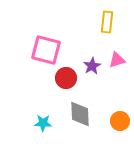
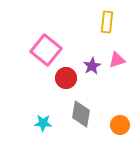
pink square: rotated 24 degrees clockwise
gray diamond: moved 1 px right; rotated 12 degrees clockwise
orange circle: moved 4 px down
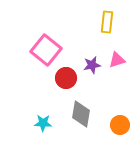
purple star: moved 1 px up; rotated 18 degrees clockwise
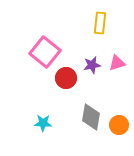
yellow rectangle: moved 7 px left, 1 px down
pink square: moved 1 px left, 2 px down
pink triangle: moved 3 px down
gray diamond: moved 10 px right, 3 px down
orange circle: moved 1 px left
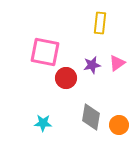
pink square: rotated 28 degrees counterclockwise
pink triangle: rotated 18 degrees counterclockwise
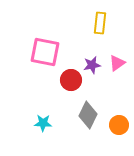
red circle: moved 5 px right, 2 px down
gray diamond: moved 3 px left, 2 px up; rotated 16 degrees clockwise
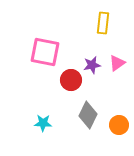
yellow rectangle: moved 3 px right
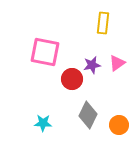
red circle: moved 1 px right, 1 px up
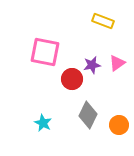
yellow rectangle: moved 2 px up; rotated 75 degrees counterclockwise
cyan star: rotated 24 degrees clockwise
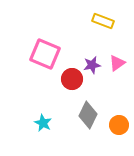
pink square: moved 2 px down; rotated 12 degrees clockwise
